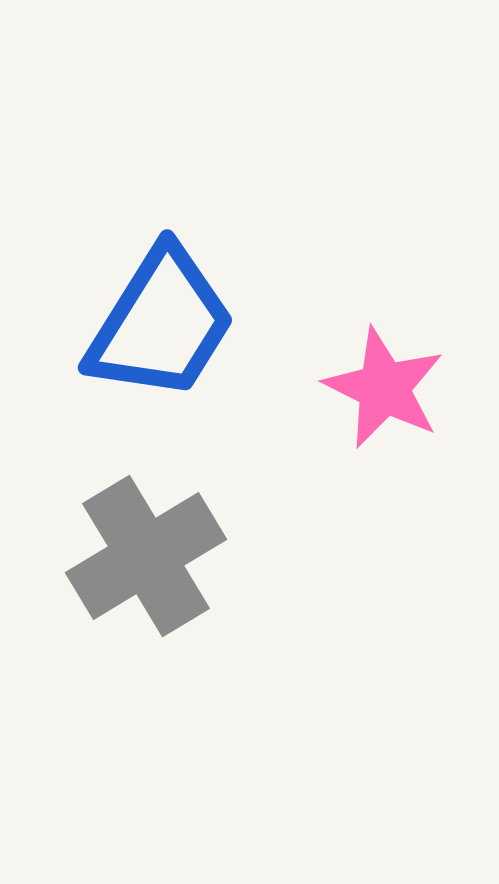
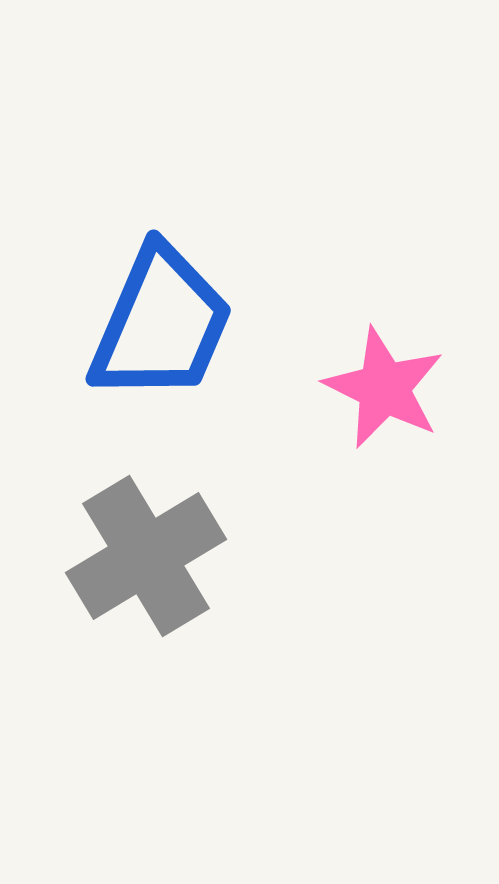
blue trapezoid: rotated 9 degrees counterclockwise
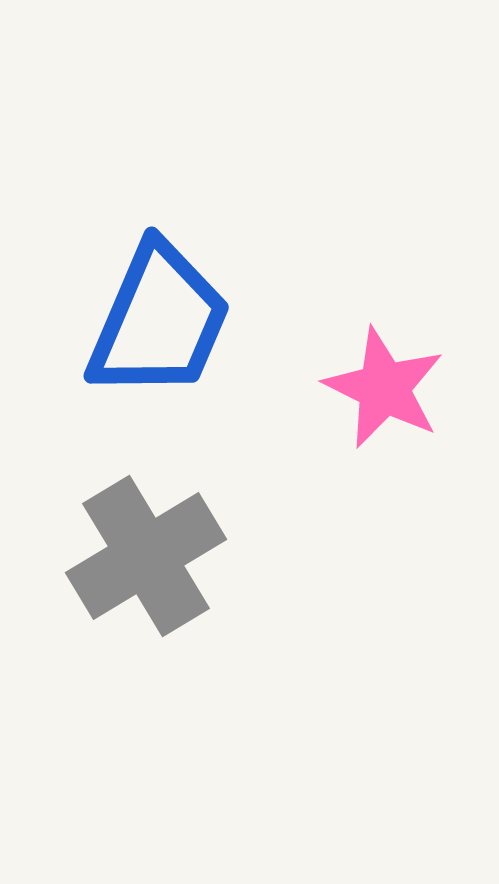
blue trapezoid: moved 2 px left, 3 px up
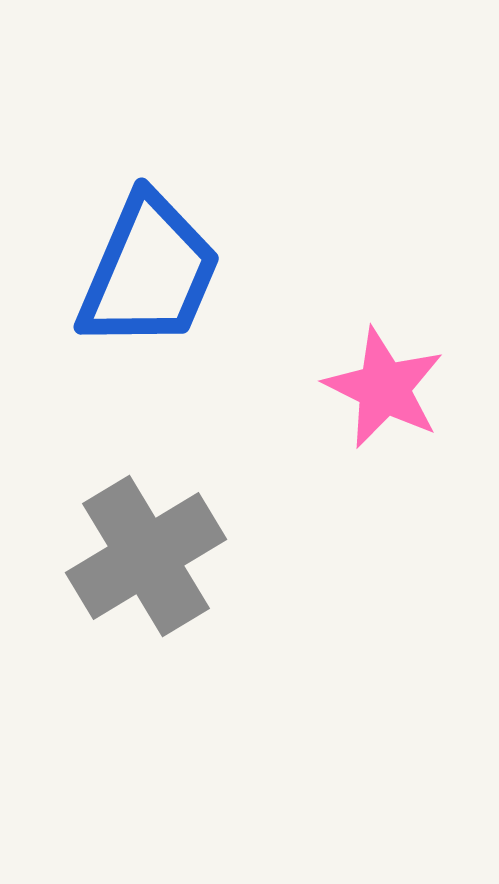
blue trapezoid: moved 10 px left, 49 px up
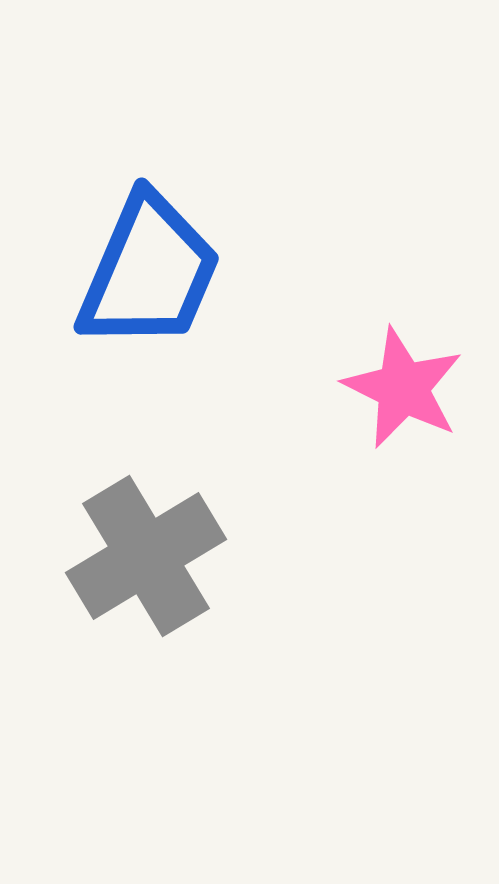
pink star: moved 19 px right
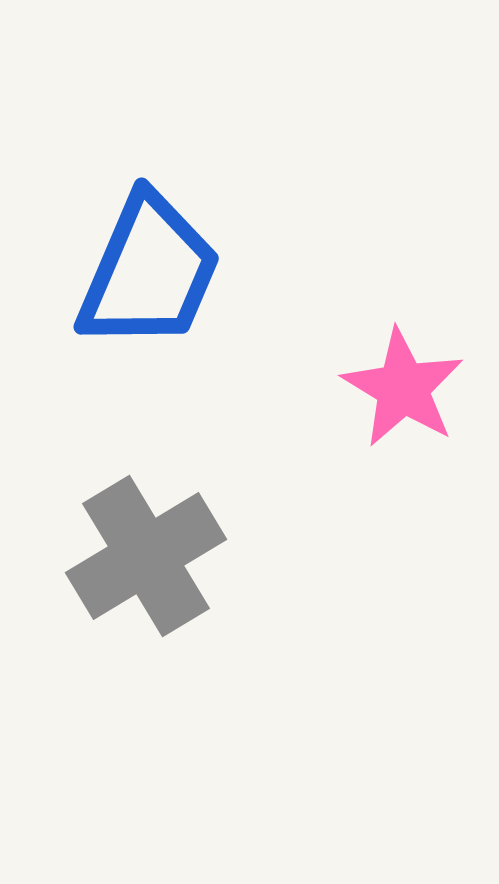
pink star: rotated 5 degrees clockwise
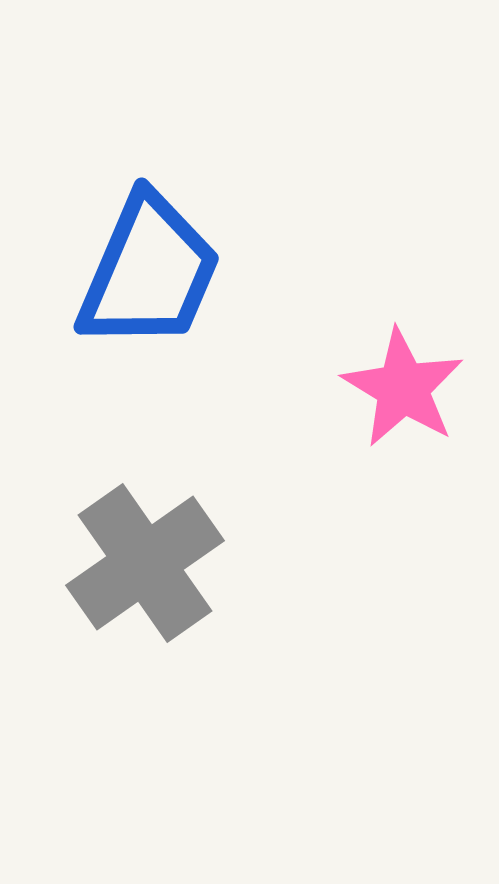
gray cross: moved 1 px left, 7 px down; rotated 4 degrees counterclockwise
